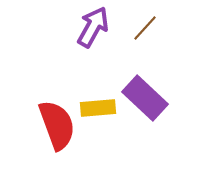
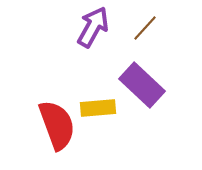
purple rectangle: moved 3 px left, 13 px up
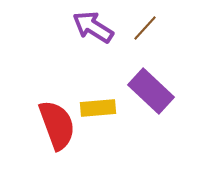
purple arrow: rotated 87 degrees counterclockwise
purple rectangle: moved 9 px right, 6 px down
